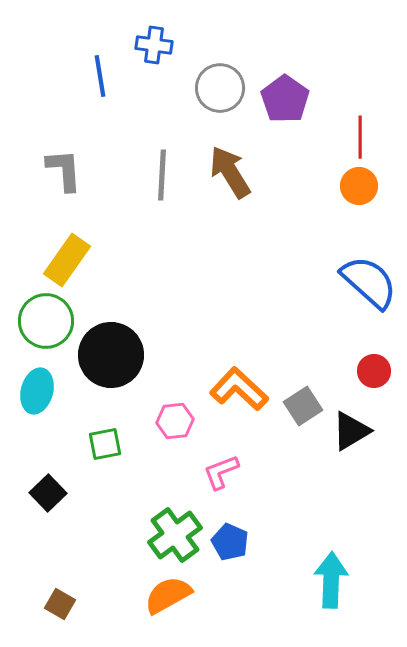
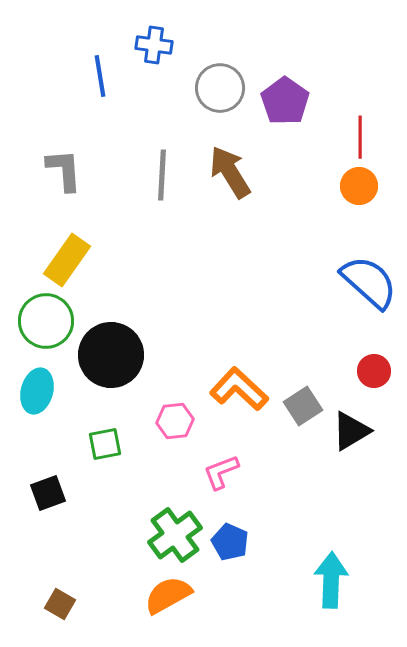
purple pentagon: moved 2 px down
black square: rotated 24 degrees clockwise
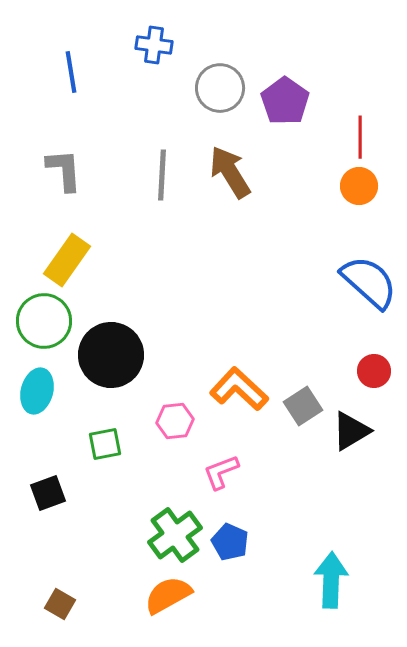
blue line: moved 29 px left, 4 px up
green circle: moved 2 px left
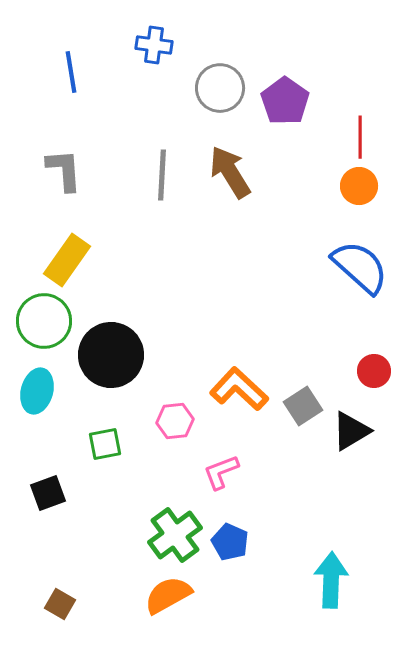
blue semicircle: moved 9 px left, 15 px up
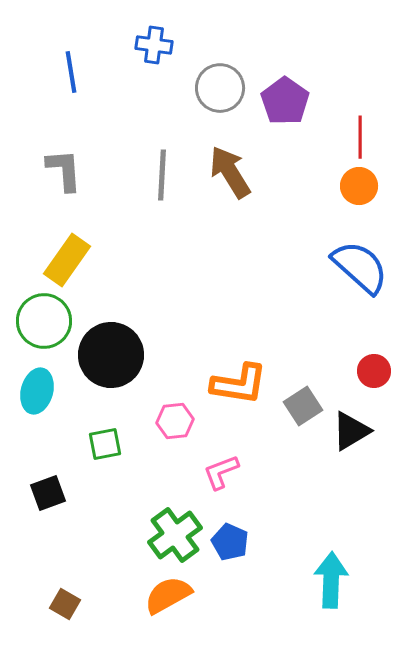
orange L-shape: moved 5 px up; rotated 146 degrees clockwise
brown square: moved 5 px right
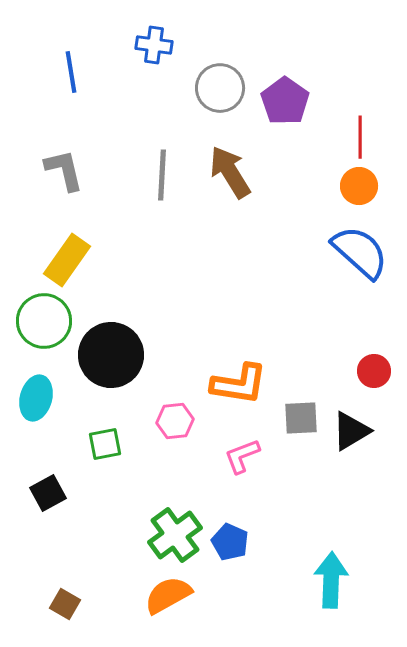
gray L-shape: rotated 9 degrees counterclockwise
blue semicircle: moved 15 px up
cyan ellipse: moved 1 px left, 7 px down
gray square: moved 2 px left, 12 px down; rotated 30 degrees clockwise
pink L-shape: moved 21 px right, 16 px up
black square: rotated 9 degrees counterclockwise
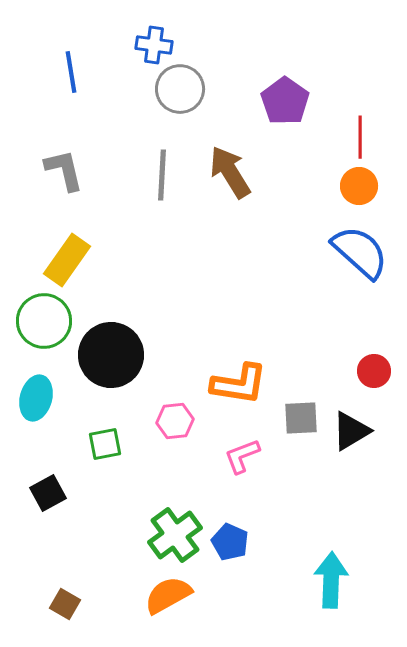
gray circle: moved 40 px left, 1 px down
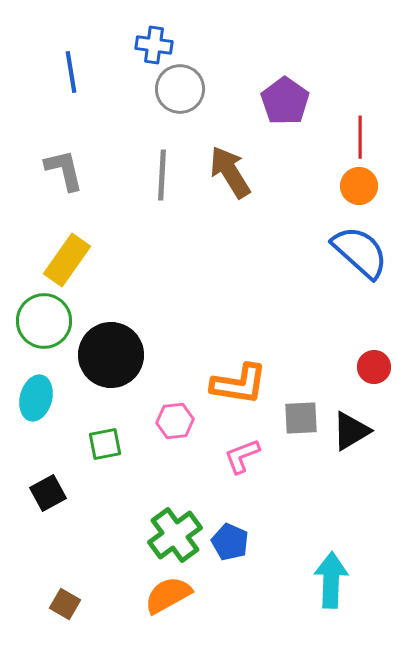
red circle: moved 4 px up
